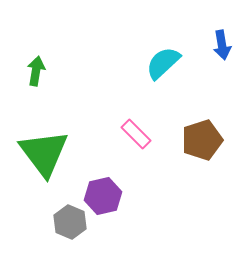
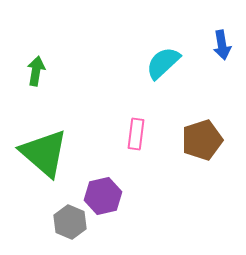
pink rectangle: rotated 52 degrees clockwise
green triangle: rotated 12 degrees counterclockwise
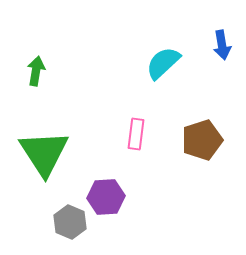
green triangle: rotated 16 degrees clockwise
purple hexagon: moved 3 px right, 1 px down; rotated 9 degrees clockwise
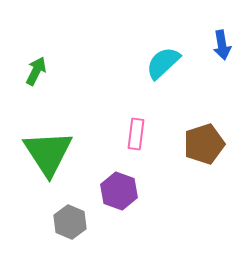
green arrow: rotated 16 degrees clockwise
brown pentagon: moved 2 px right, 4 px down
green triangle: moved 4 px right
purple hexagon: moved 13 px right, 6 px up; rotated 24 degrees clockwise
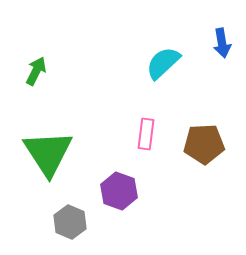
blue arrow: moved 2 px up
pink rectangle: moved 10 px right
brown pentagon: rotated 15 degrees clockwise
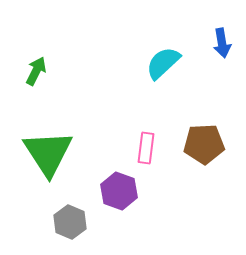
pink rectangle: moved 14 px down
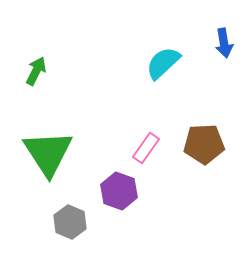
blue arrow: moved 2 px right
pink rectangle: rotated 28 degrees clockwise
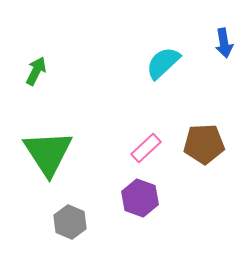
pink rectangle: rotated 12 degrees clockwise
purple hexagon: moved 21 px right, 7 px down
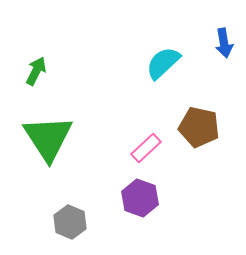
brown pentagon: moved 5 px left, 17 px up; rotated 15 degrees clockwise
green triangle: moved 15 px up
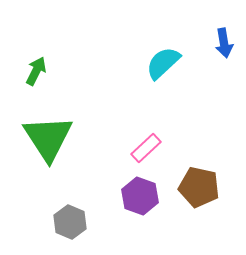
brown pentagon: moved 60 px down
purple hexagon: moved 2 px up
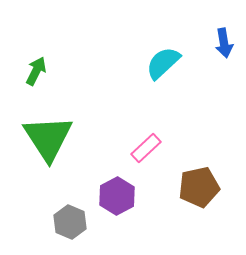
brown pentagon: rotated 24 degrees counterclockwise
purple hexagon: moved 23 px left; rotated 12 degrees clockwise
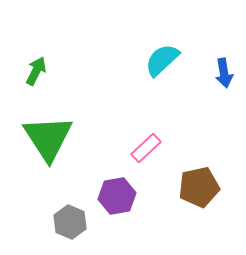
blue arrow: moved 30 px down
cyan semicircle: moved 1 px left, 3 px up
purple hexagon: rotated 18 degrees clockwise
